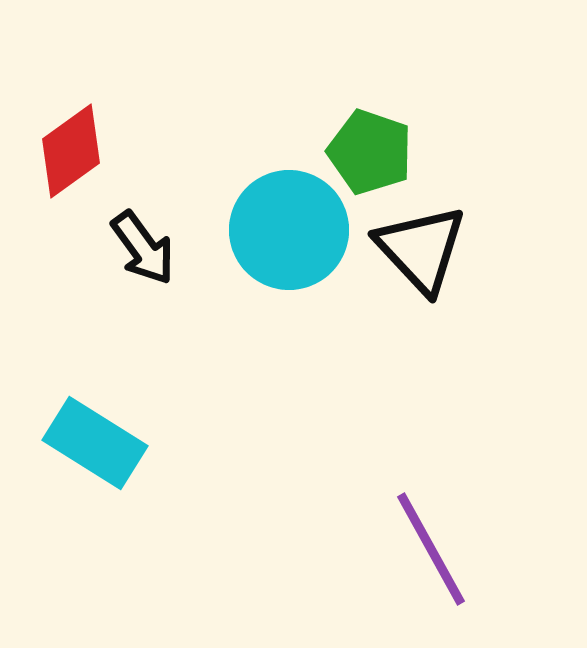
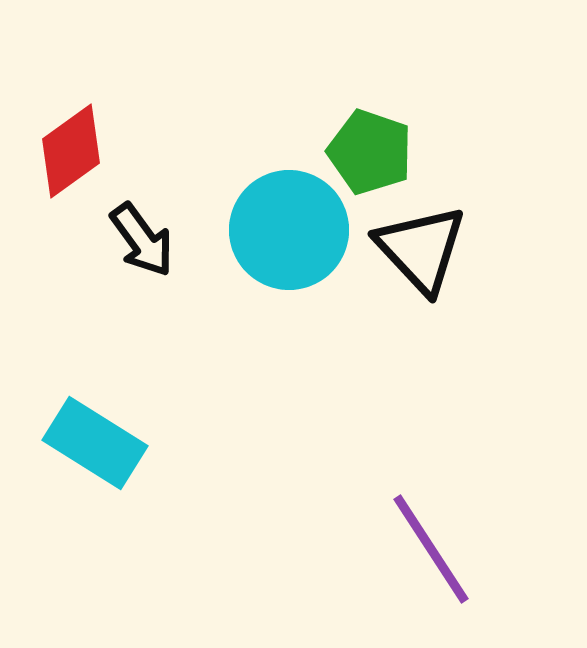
black arrow: moved 1 px left, 8 px up
purple line: rotated 4 degrees counterclockwise
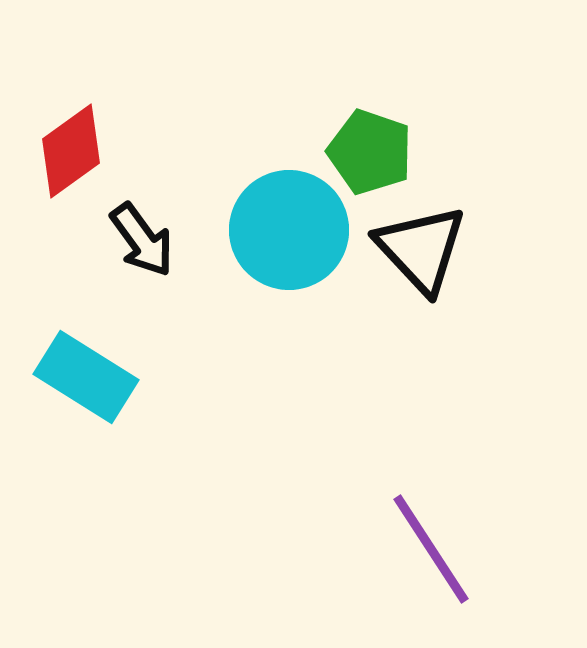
cyan rectangle: moved 9 px left, 66 px up
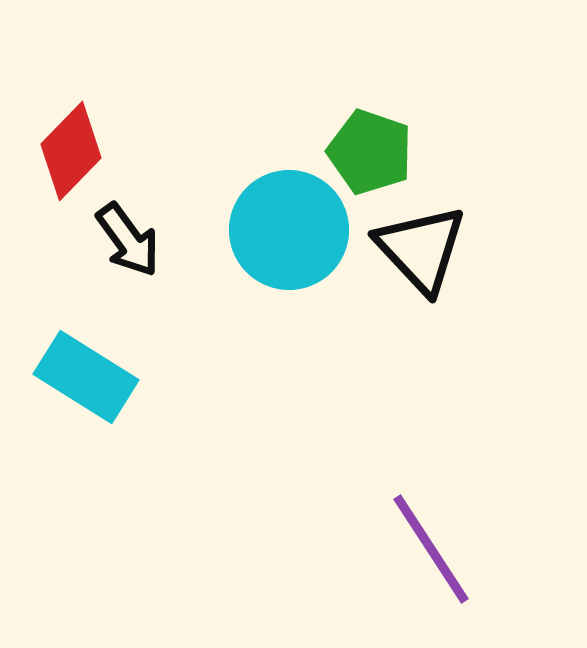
red diamond: rotated 10 degrees counterclockwise
black arrow: moved 14 px left
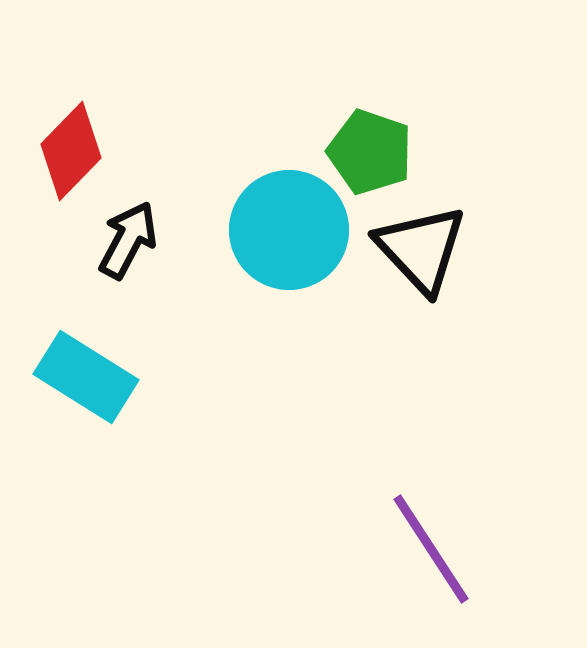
black arrow: rotated 116 degrees counterclockwise
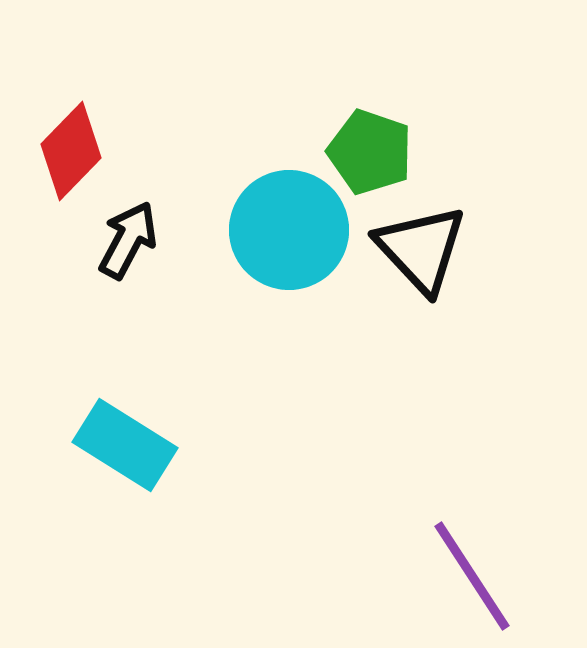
cyan rectangle: moved 39 px right, 68 px down
purple line: moved 41 px right, 27 px down
